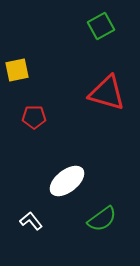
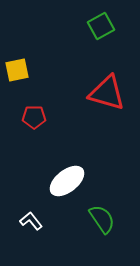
green semicircle: rotated 88 degrees counterclockwise
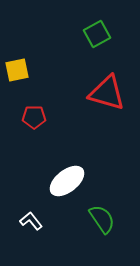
green square: moved 4 px left, 8 px down
